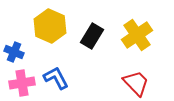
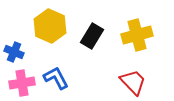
yellow cross: rotated 20 degrees clockwise
red trapezoid: moved 3 px left, 1 px up
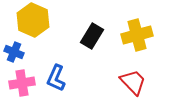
yellow hexagon: moved 17 px left, 6 px up
blue L-shape: rotated 128 degrees counterclockwise
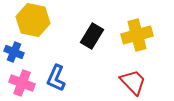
yellow hexagon: rotated 12 degrees counterclockwise
pink cross: rotated 30 degrees clockwise
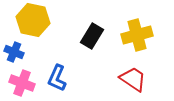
blue L-shape: moved 1 px right
red trapezoid: moved 3 px up; rotated 12 degrees counterclockwise
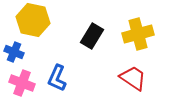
yellow cross: moved 1 px right, 1 px up
red trapezoid: moved 1 px up
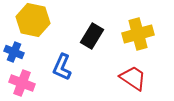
blue L-shape: moved 5 px right, 11 px up
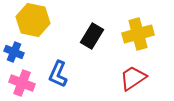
blue L-shape: moved 4 px left, 7 px down
red trapezoid: rotated 68 degrees counterclockwise
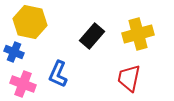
yellow hexagon: moved 3 px left, 2 px down
black rectangle: rotated 10 degrees clockwise
red trapezoid: moved 4 px left; rotated 44 degrees counterclockwise
pink cross: moved 1 px right, 1 px down
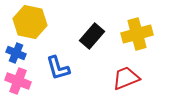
yellow cross: moved 1 px left
blue cross: moved 2 px right, 1 px down
blue L-shape: moved 6 px up; rotated 40 degrees counterclockwise
red trapezoid: moved 3 px left; rotated 56 degrees clockwise
pink cross: moved 5 px left, 3 px up
